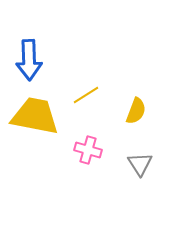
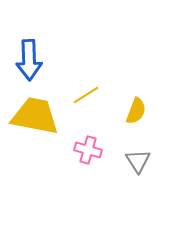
gray triangle: moved 2 px left, 3 px up
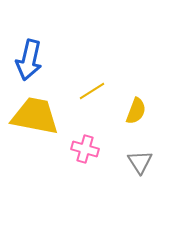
blue arrow: rotated 15 degrees clockwise
yellow line: moved 6 px right, 4 px up
pink cross: moved 3 px left, 1 px up
gray triangle: moved 2 px right, 1 px down
